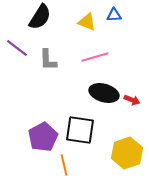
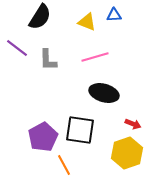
red arrow: moved 1 px right, 24 px down
orange line: rotated 15 degrees counterclockwise
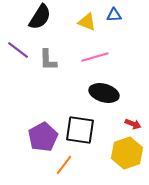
purple line: moved 1 px right, 2 px down
orange line: rotated 65 degrees clockwise
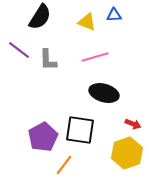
purple line: moved 1 px right
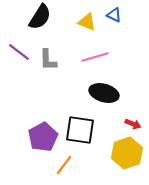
blue triangle: rotated 28 degrees clockwise
purple line: moved 2 px down
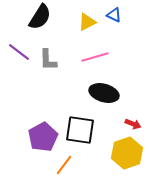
yellow triangle: rotated 48 degrees counterclockwise
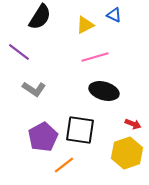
yellow triangle: moved 2 px left, 3 px down
gray L-shape: moved 14 px left, 29 px down; rotated 55 degrees counterclockwise
black ellipse: moved 2 px up
orange line: rotated 15 degrees clockwise
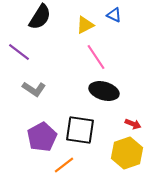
pink line: moved 1 px right; rotated 72 degrees clockwise
purple pentagon: moved 1 px left
